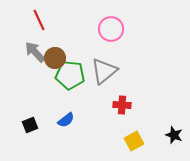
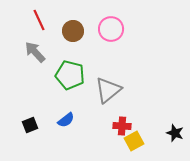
brown circle: moved 18 px right, 27 px up
gray triangle: moved 4 px right, 19 px down
green pentagon: rotated 8 degrees clockwise
red cross: moved 21 px down
black star: moved 1 px right, 2 px up
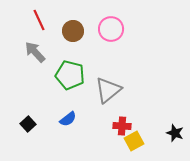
blue semicircle: moved 2 px right, 1 px up
black square: moved 2 px left, 1 px up; rotated 21 degrees counterclockwise
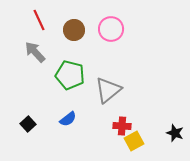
brown circle: moved 1 px right, 1 px up
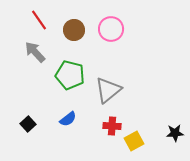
red line: rotated 10 degrees counterclockwise
red cross: moved 10 px left
black star: rotated 24 degrees counterclockwise
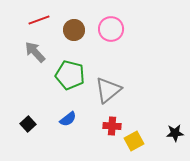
red line: rotated 75 degrees counterclockwise
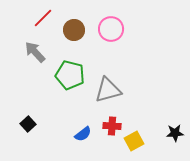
red line: moved 4 px right, 2 px up; rotated 25 degrees counterclockwise
gray triangle: rotated 24 degrees clockwise
blue semicircle: moved 15 px right, 15 px down
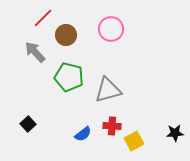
brown circle: moved 8 px left, 5 px down
green pentagon: moved 1 px left, 2 px down
